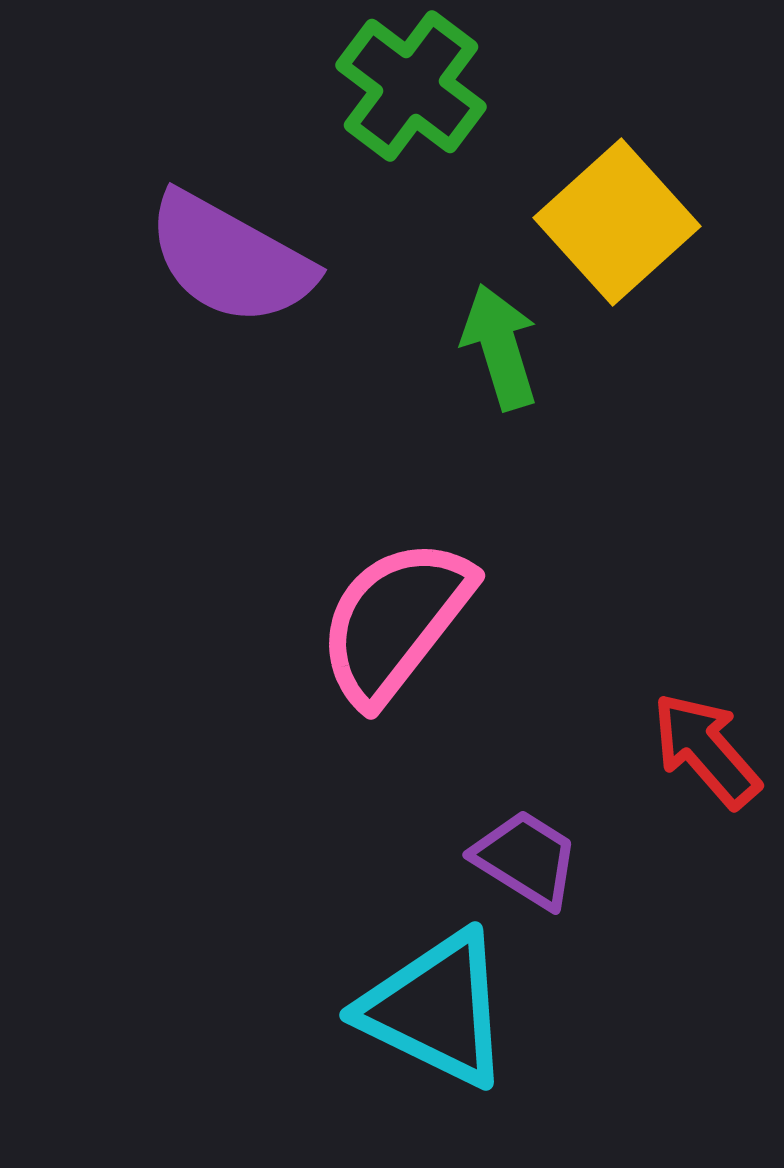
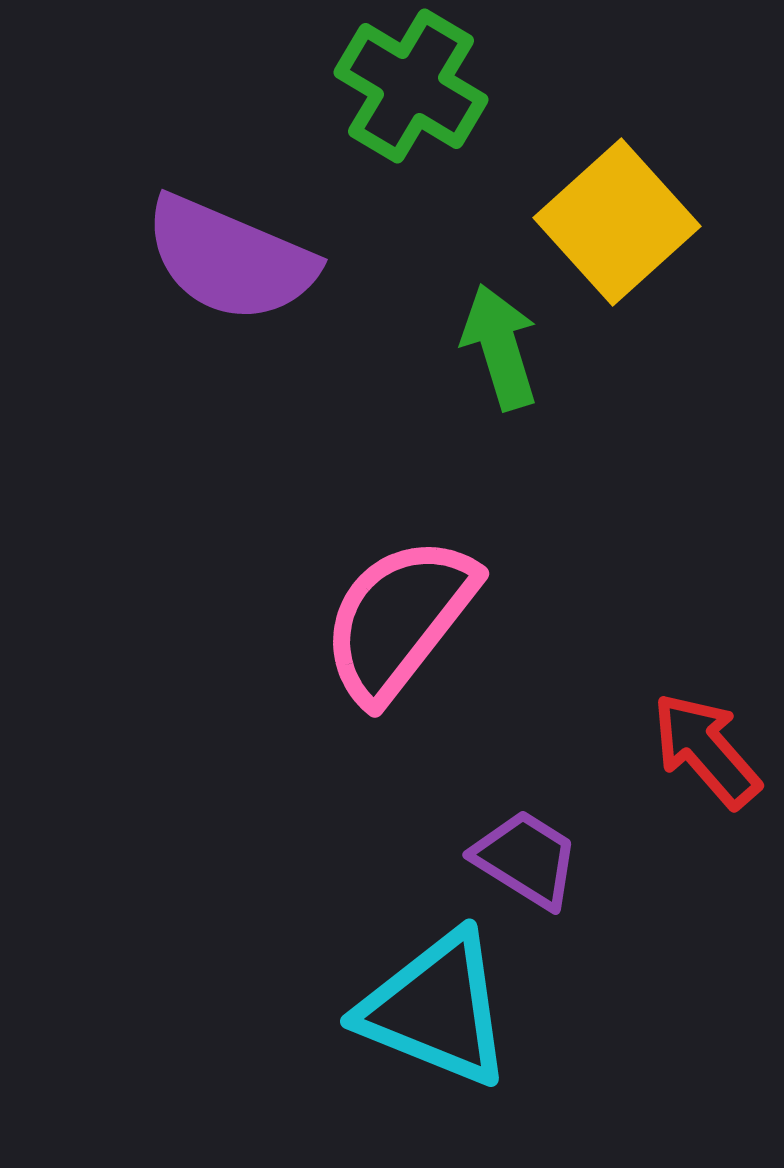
green cross: rotated 6 degrees counterclockwise
purple semicircle: rotated 6 degrees counterclockwise
pink semicircle: moved 4 px right, 2 px up
cyan triangle: rotated 4 degrees counterclockwise
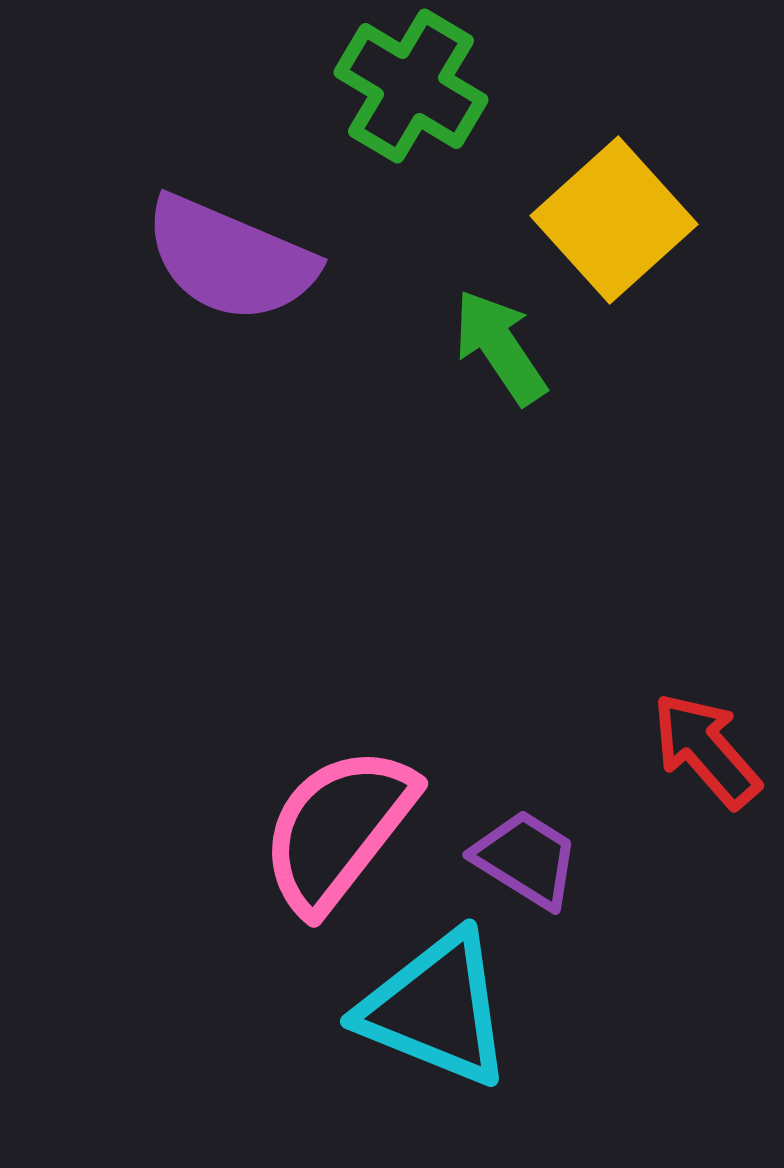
yellow square: moved 3 px left, 2 px up
green arrow: rotated 17 degrees counterclockwise
pink semicircle: moved 61 px left, 210 px down
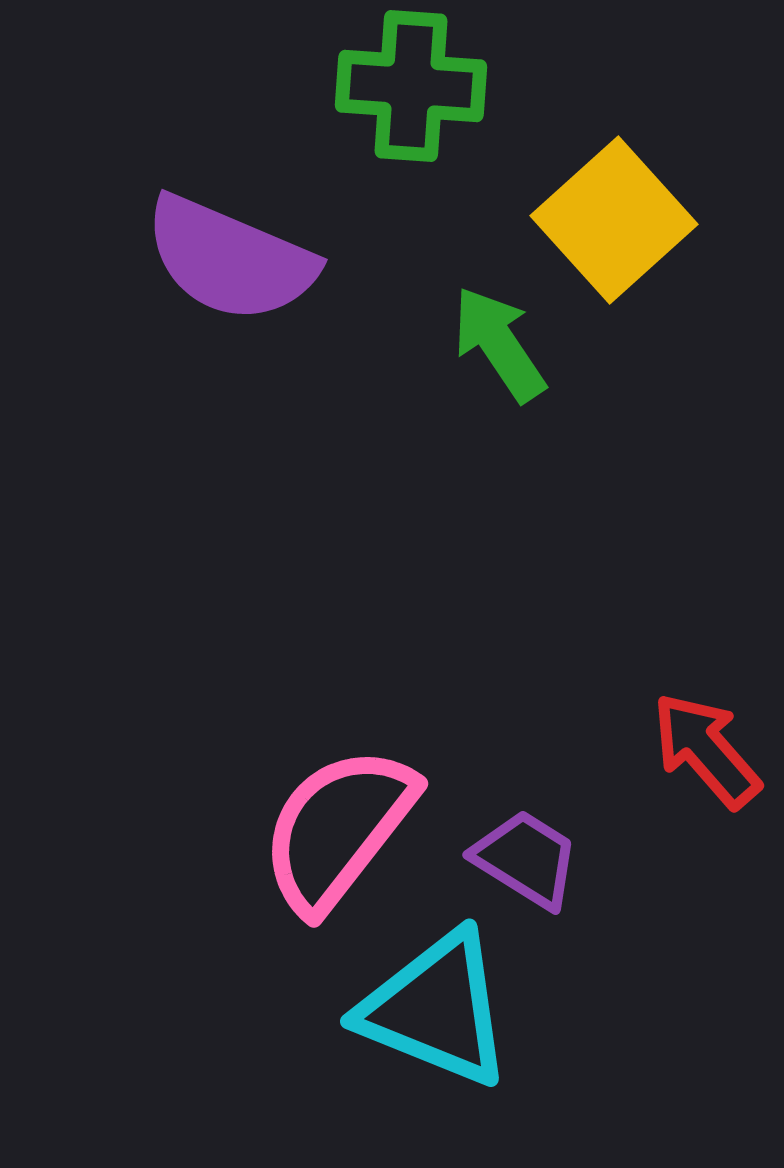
green cross: rotated 27 degrees counterclockwise
green arrow: moved 1 px left, 3 px up
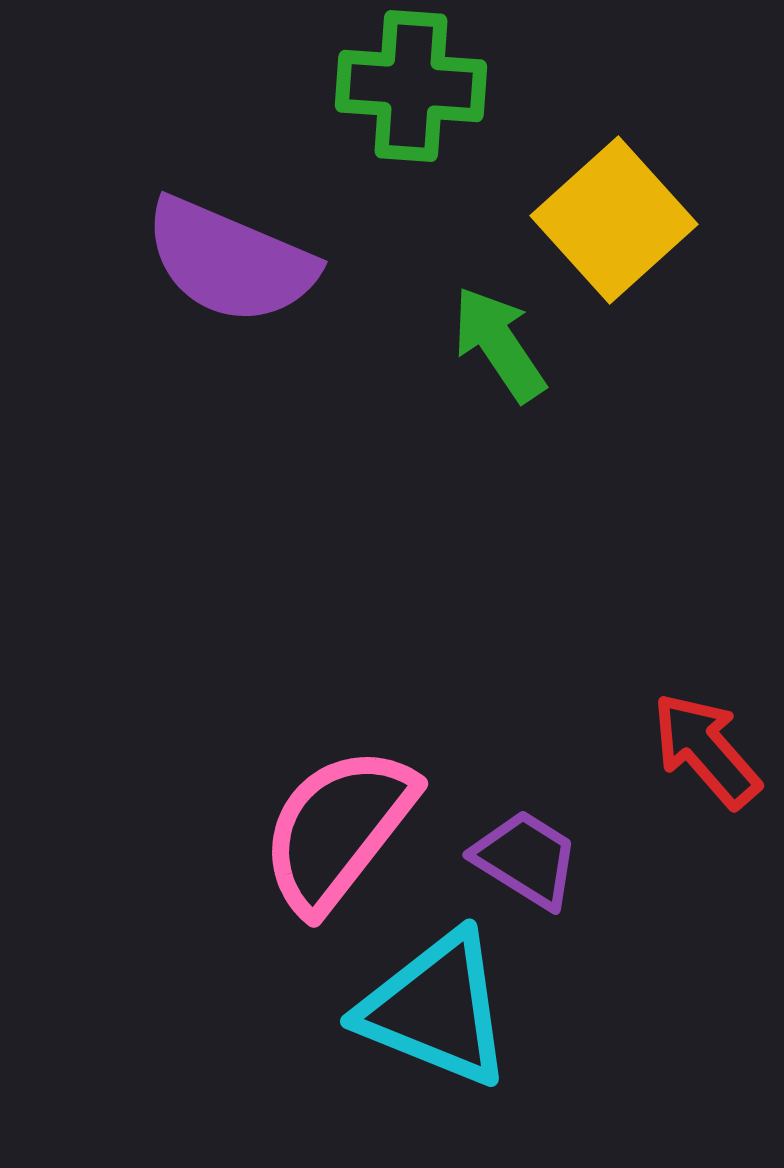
purple semicircle: moved 2 px down
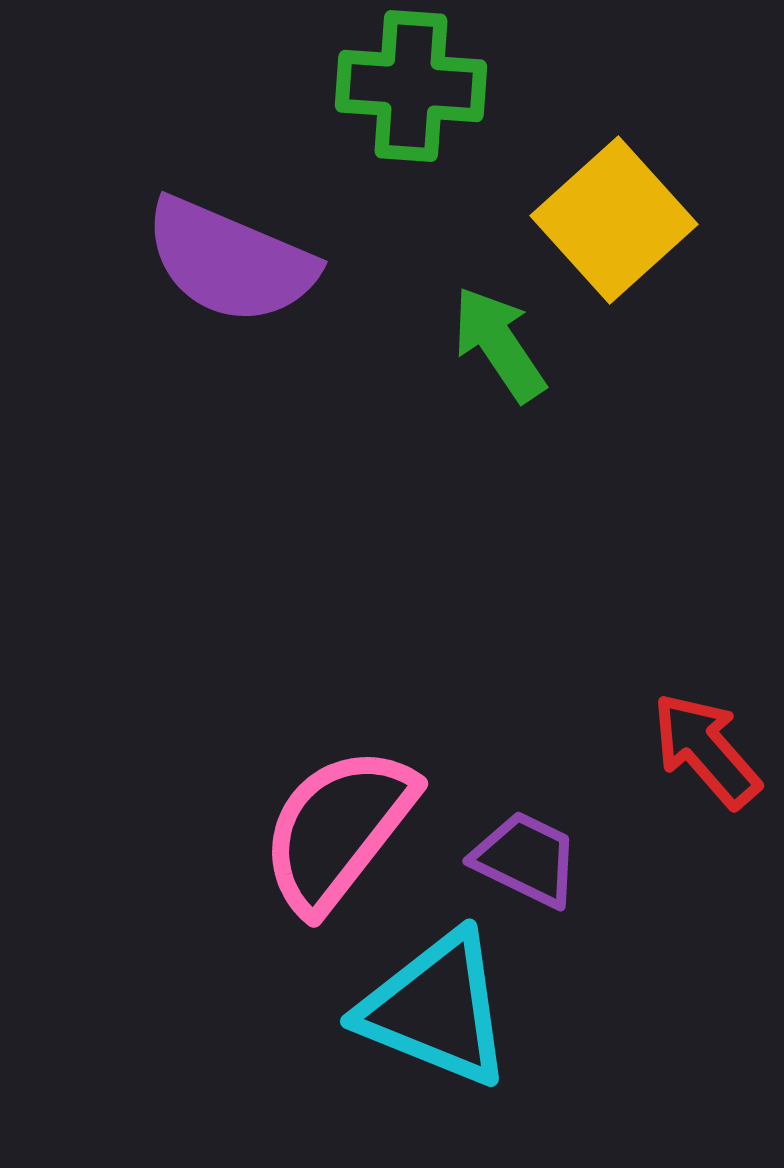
purple trapezoid: rotated 6 degrees counterclockwise
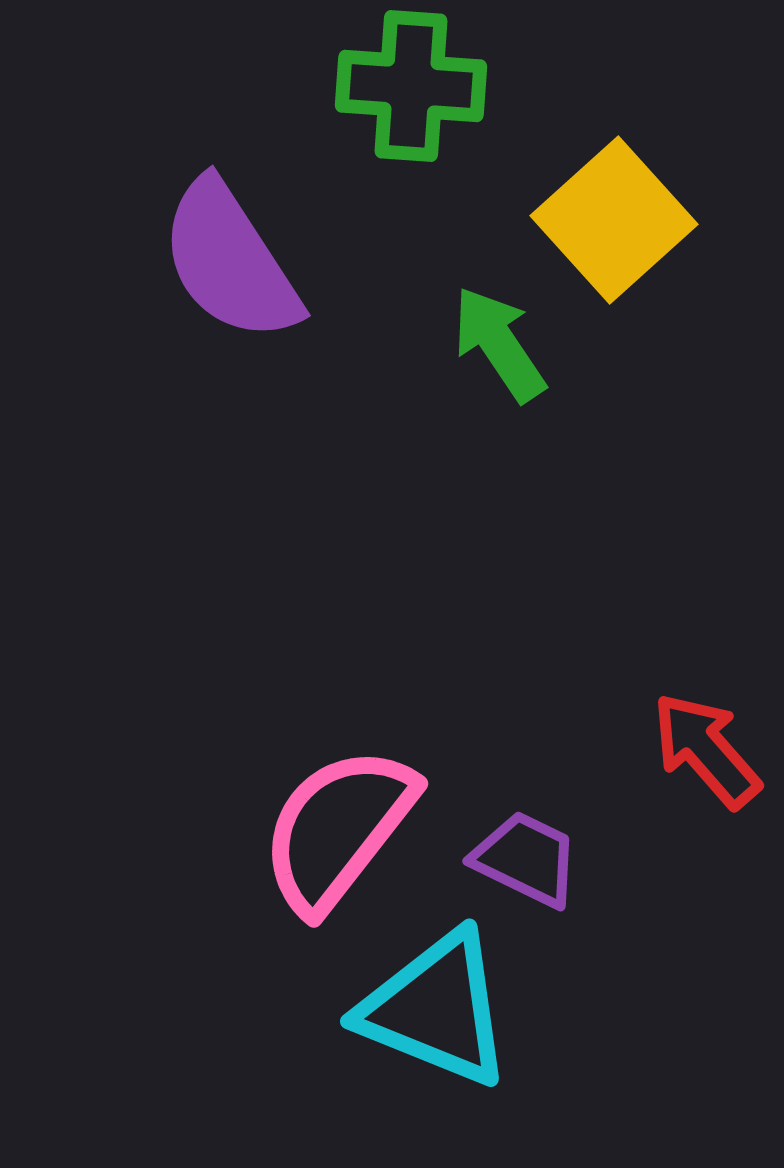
purple semicircle: rotated 34 degrees clockwise
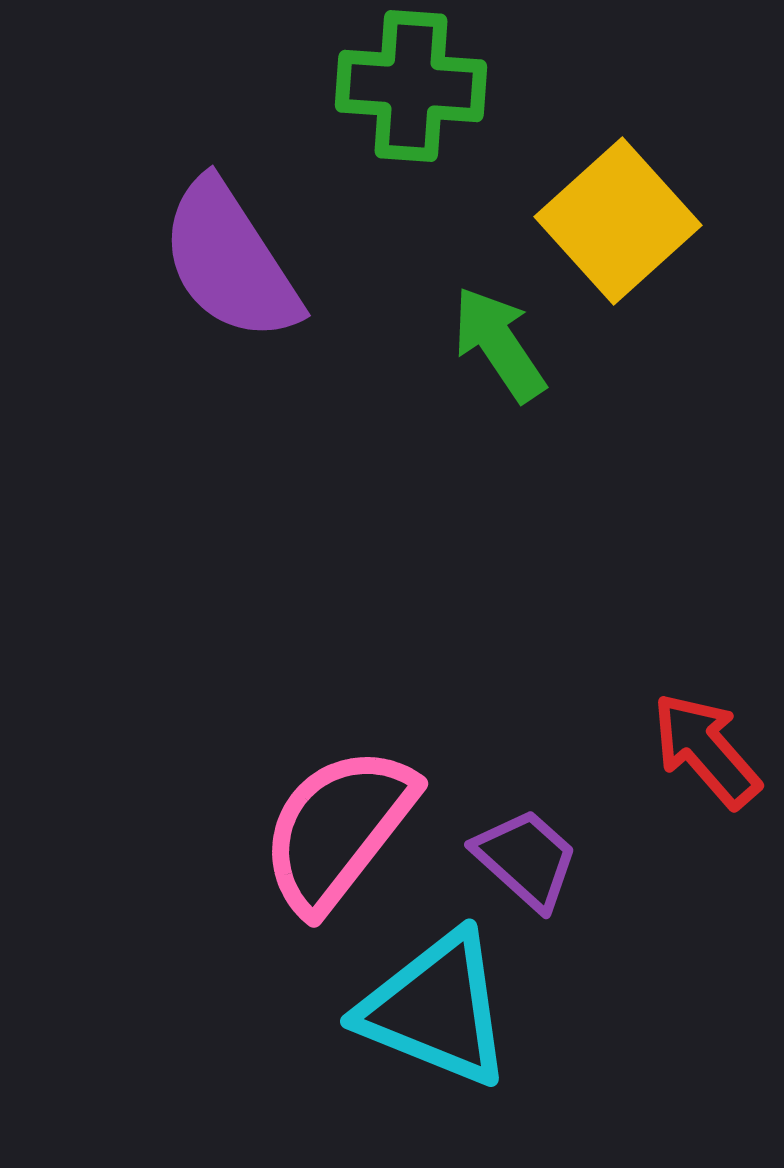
yellow square: moved 4 px right, 1 px down
purple trapezoid: rotated 16 degrees clockwise
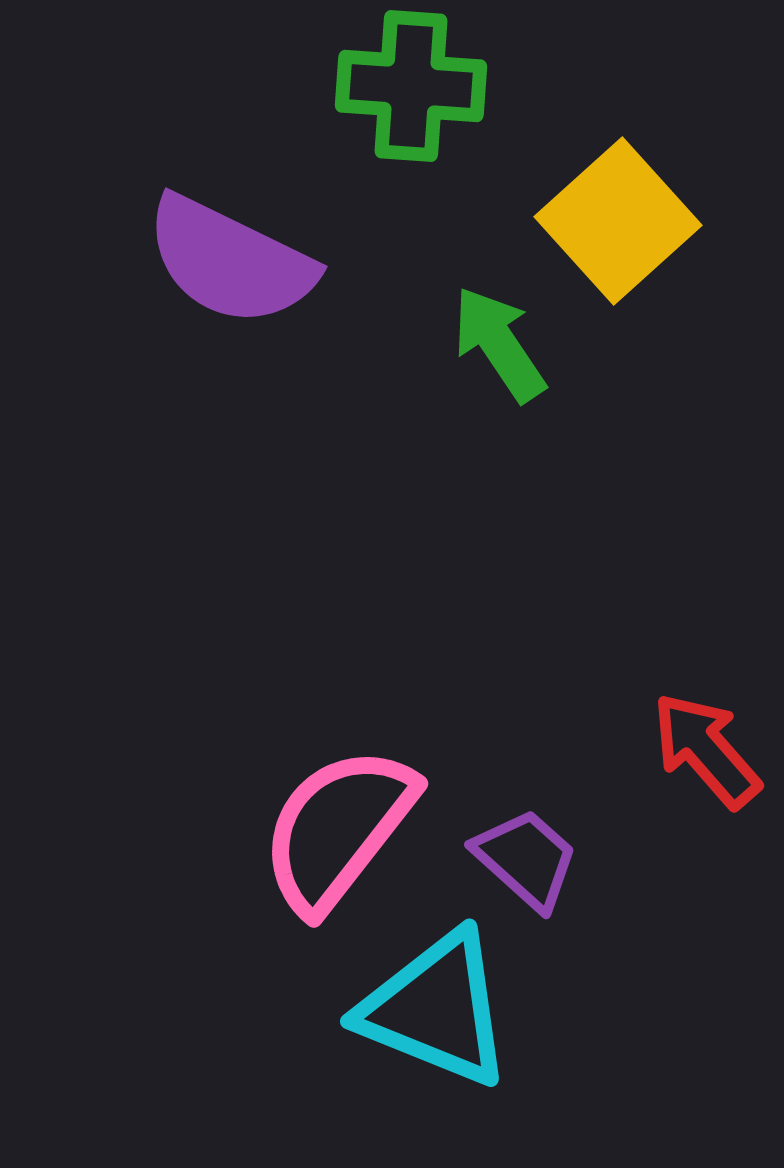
purple semicircle: rotated 31 degrees counterclockwise
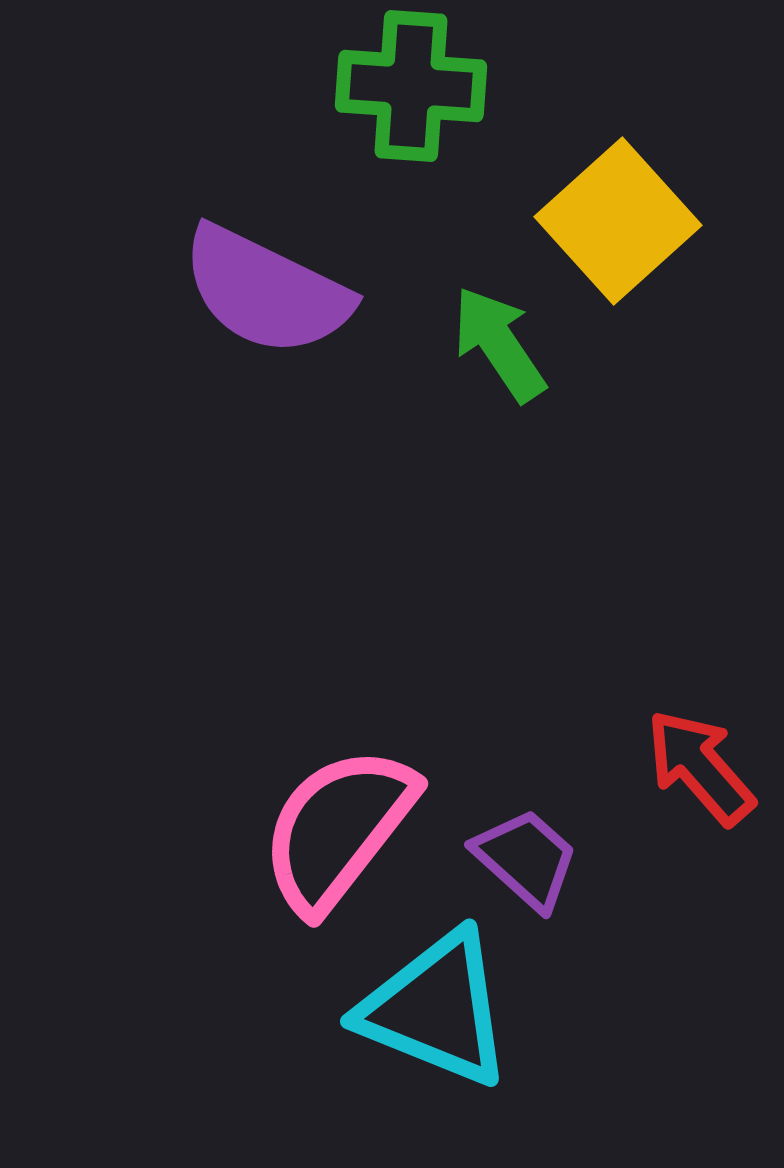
purple semicircle: moved 36 px right, 30 px down
red arrow: moved 6 px left, 17 px down
